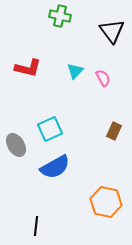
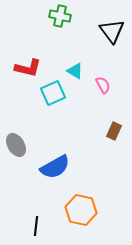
cyan triangle: rotated 42 degrees counterclockwise
pink semicircle: moved 7 px down
cyan square: moved 3 px right, 36 px up
orange hexagon: moved 25 px left, 8 px down
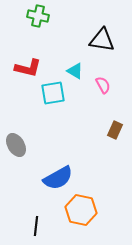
green cross: moved 22 px left
black triangle: moved 10 px left, 9 px down; rotated 44 degrees counterclockwise
cyan square: rotated 15 degrees clockwise
brown rectangle: moved 1 px right, 1 px up
blue semicircle: moved 3 px right, 11 px down
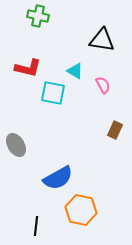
cyan square: rotated 20 degrees clockwise
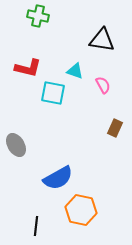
cyan triangle: rotated 12 degrees counterclockwise
brown rectangle: moved 2 px up
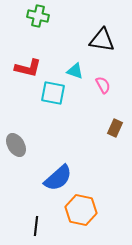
blue semicircle: rotated 12 degrees counterclockwise
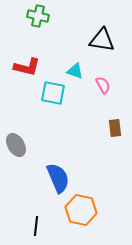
red L-shape: moved 1 px left, 1 px up
brown rectangle: rotated 30 degrees counterclockwise
blue semicircle: rotated 72 degrees counterclockwise
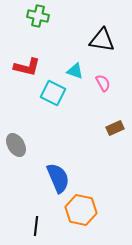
pink semicircle: moved 2 px up
cyan square: rotated 15 degrees clockwise
brown rectangle: rotated 72 degrees clockwise
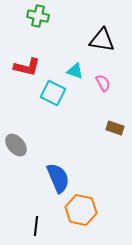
brown rectangle: rotated 42 degrees clockwise
gray ellipse: rotated 10 degrees counterclockwise
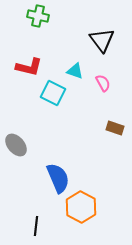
black triangle: rotated 44 degrees clockwise
red L-shape: moved 2 px right
orange hexagon: moved 3 px up; rotated 16 degrees clockwise
